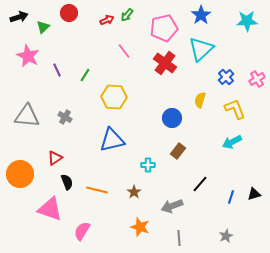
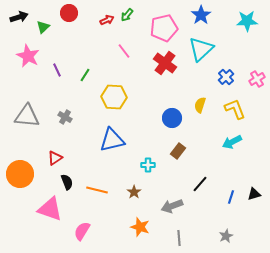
yellow semicircle: moved 5 px down
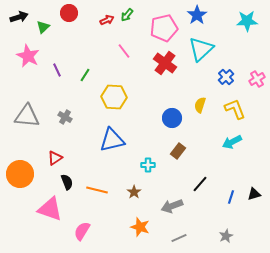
blue star: moved 4 px left
gray line: rotated 70 degrees clockwise
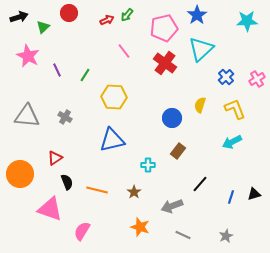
gray line: moved 4 px right, 3 px up; rotated 49 degrees clockwise
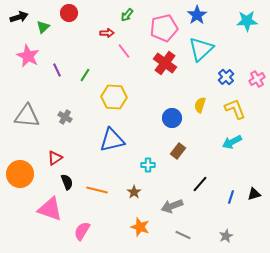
red arrow: moved 13 px down; rotated 24 degrees clockwise
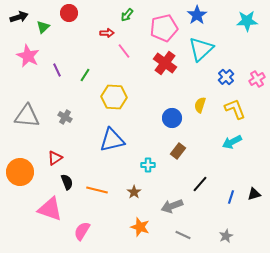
orange circle: moved 2 px up
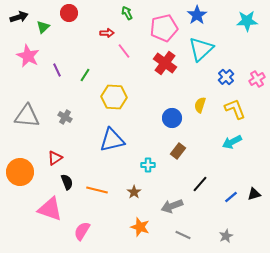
green arrow: moved 2 px up; rotated 112 degrees clockwise
blue line: rotated 32 degrees clockwise
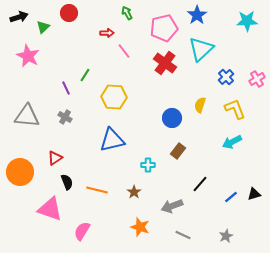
purple line: moved 9 px right, 18 px down
